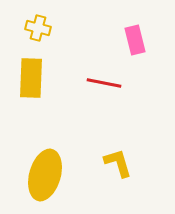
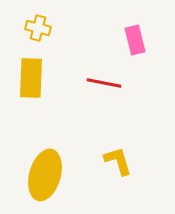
yellow L-shape: moved 2 px up
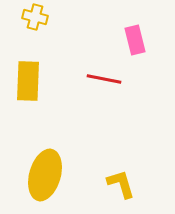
yellow cross: moved 3 px left, 11 px up
yellow rectangle: moved 3 px left, 3 px down
red line: moved 4 px up
yellow L-shape: moved 3 px right, 23 px down
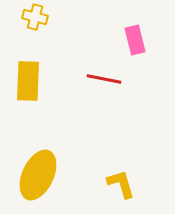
yellow ellipse: moved 7 px left; rotated 9 degrees clockwise
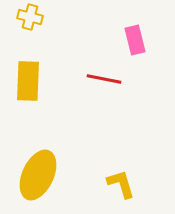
yellow cross: moved 5 px left
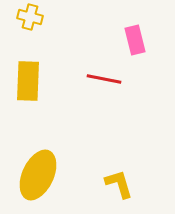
yellow L-shape: moved 2 px left
